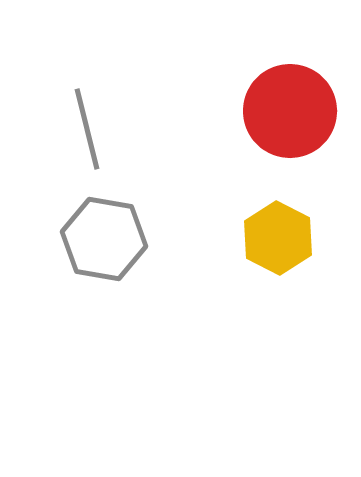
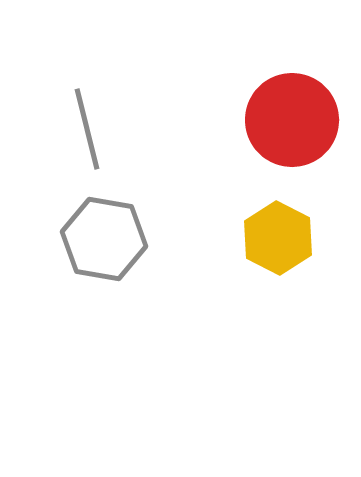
red circle: moved 2 px right, 9 px down
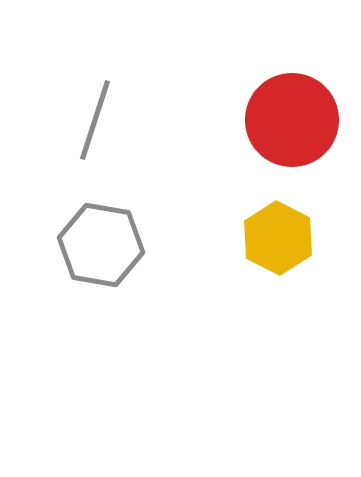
gray line: moved 8 px right, 9 px up; rotated 32 degrees clockwise
gray hexagon: moved 3 px left, 6 px down
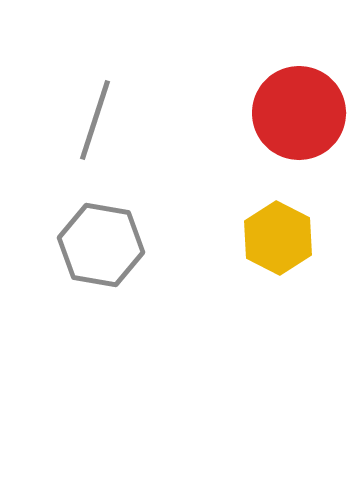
red circle: moved 7 px right, 7 px up
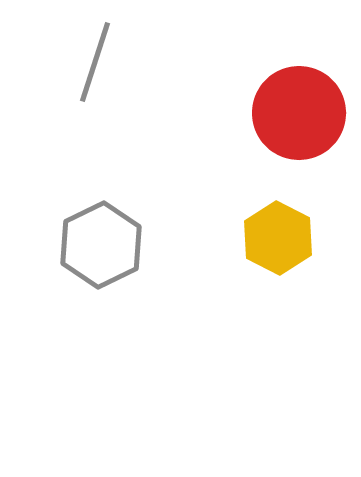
gray line: moved 58 px up
gray hexagon: rotated 24 degrees clockwise
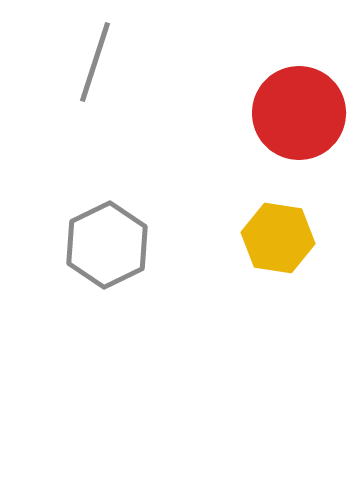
yellow hexagon: rotated 18 degrees counterclockwise
gray hexagon: moved 6 px right
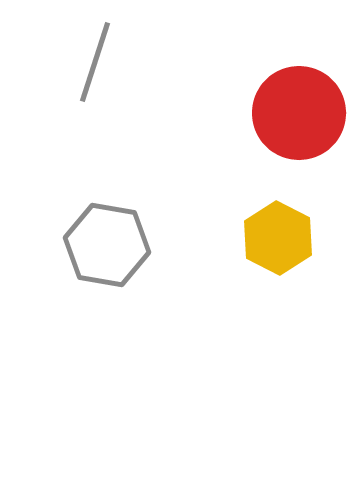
yellow hexagon: rotated 18 degrees clockwise
gray hexagon: rotated 24 degrees counterclockwise
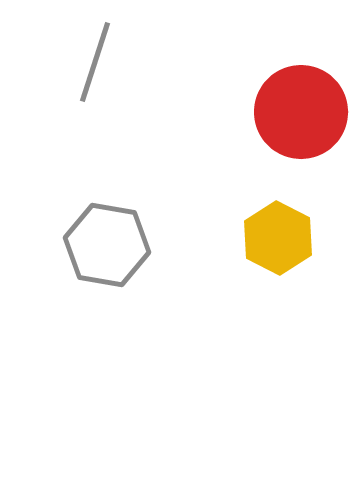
red circle: moved 2 px right, 1 px up
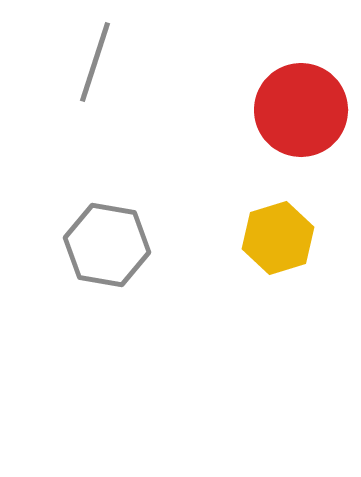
red circle: moved 2 px up
yellow hexagon: rotated 16 degrees clockwise
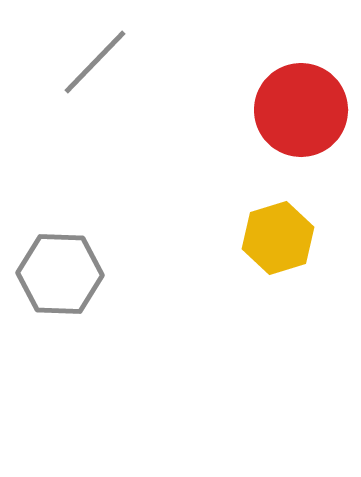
gray line: rotated 26 degrees clockwise
gray hexagon: moved 47 px left, 29 px down; rotated 8 degrees counterclockwise
